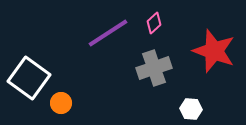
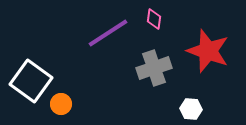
pink diamond: moved 4 px up; rotated 40 degrees counterclockwise
red star: moved 6 px left
white square: moved 2 px right, 3 px down
orange circle: moved 1 px down
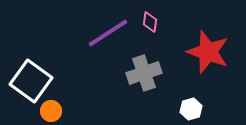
pink diamond: moved 4 px left, 3 px down
red star: moved 1 px down
gray cross: moved 10 px left, 5 px down
orange circle: moved 10 px left, 7 px down
white hexagon: rotated 20 degrees counterclockwise
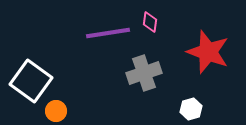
purple line: rotated 24 degrees clockwise
orange circle: moved 5 px right
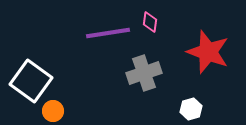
orange circle: moved 3 px left
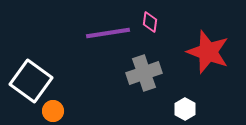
white hexagon: moved 6 px left; rotated 15 degrees counterclockwise
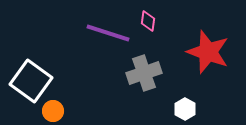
pink diamond: moved 2 px left, 1 px up
purple line: rotated 27 degrees clockwise
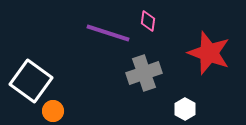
red star: moved 1 px right, 1 px down
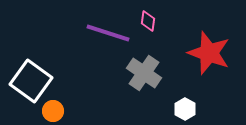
gray cross: rotated 36 degrees counterclockwise
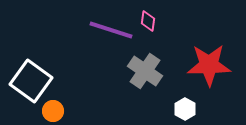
purple line: moved 3 px right, 3 px up
red star: moved 12 px down; rotated 21 degrees counterclockwise
gray cross: moved 1 px right, 2 px up
